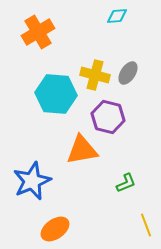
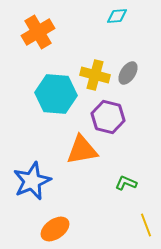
green L-shape: rotated 135 degrees counterclockwise
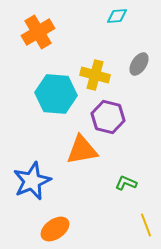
gray ellipse: moved 11 px right, 9 px up
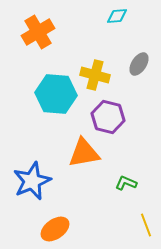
orange triangle: moved 2 px right, 3 px down
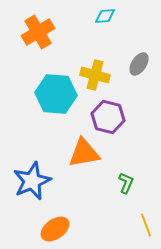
cyan diamond: moved 12 px left
green L-shape: rotated 90 degrees clockwise
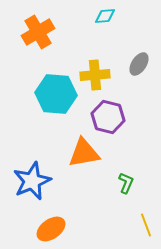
yellow cross: rotated 20 degrees counterclockwise
orange ellipse: moved 4 px left
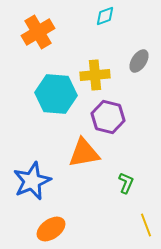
cyan diamond: rotated 15 degrees counterclockwise
gray ellipse: moved 3 px up
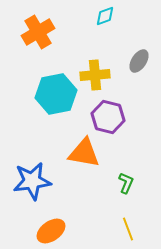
cyan hexagon: rotated 15 degrees counterclockwise
orange triangle: rotated 20 degrees clockwise
blue star: rotated 15 degrees clockwise
yellow line: moved 18 px left, 4 px down
orange ellipse: moved 2 px down
